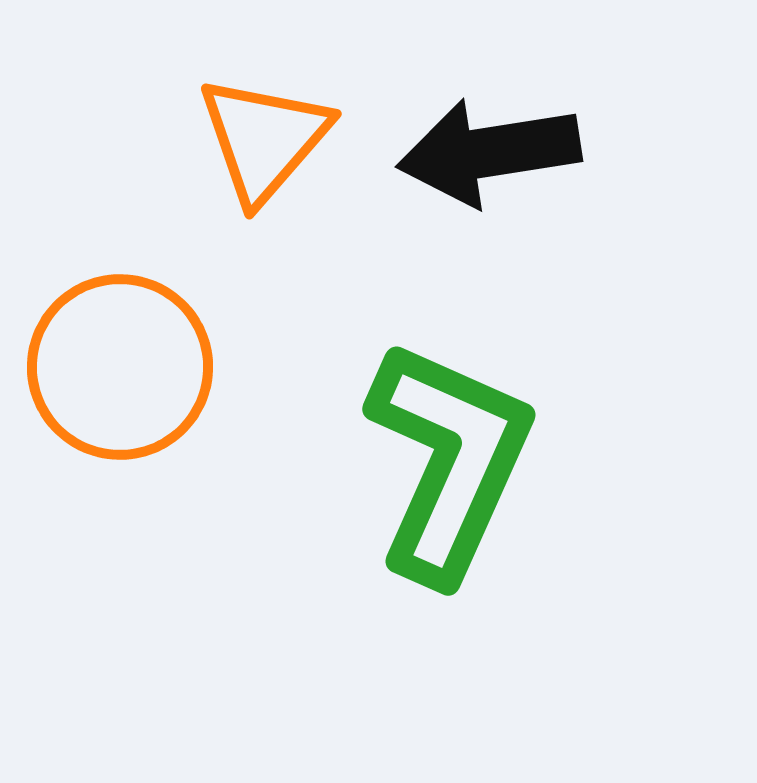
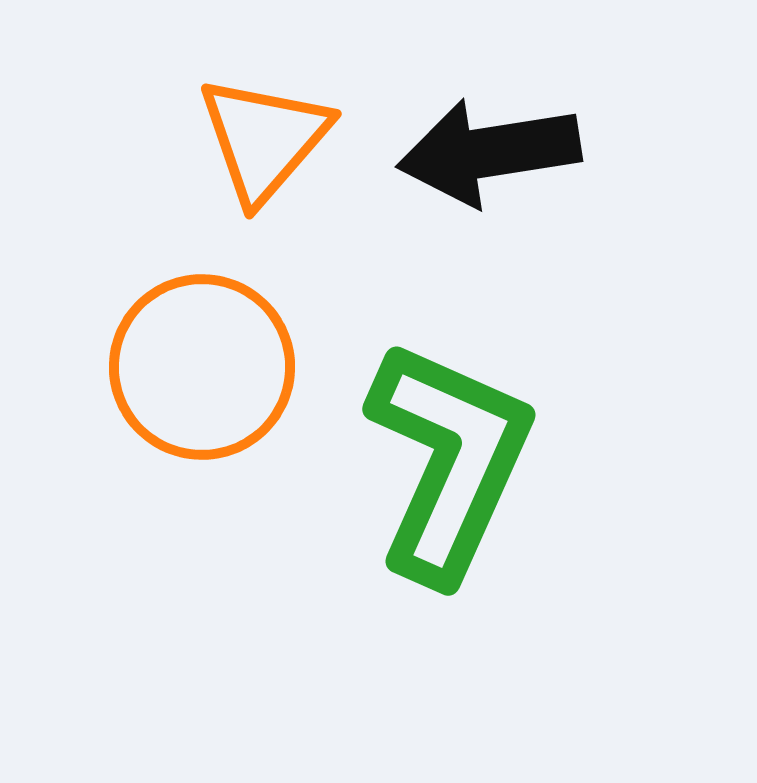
orange circle: moved 82 px right
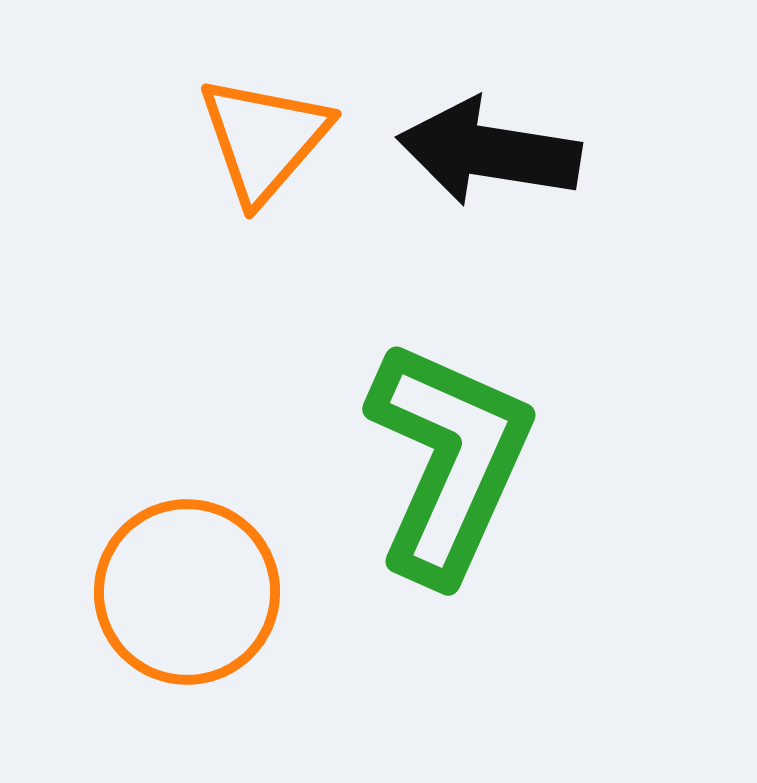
black arrow: rotated 18 degrees clockwise
orange circle: moved 15 px left, 225 px down
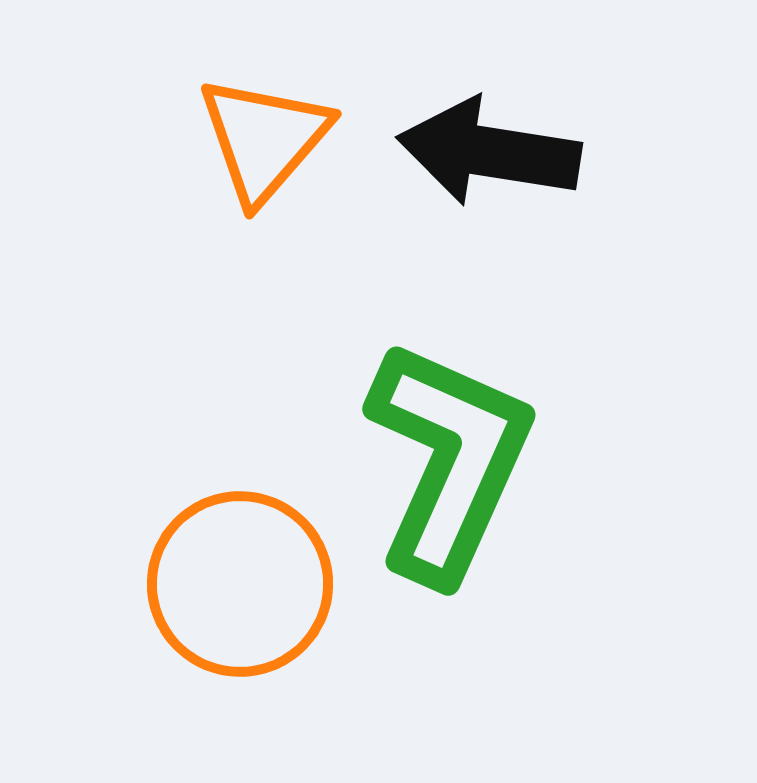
orange circle: moved 53 px right, 8 px up
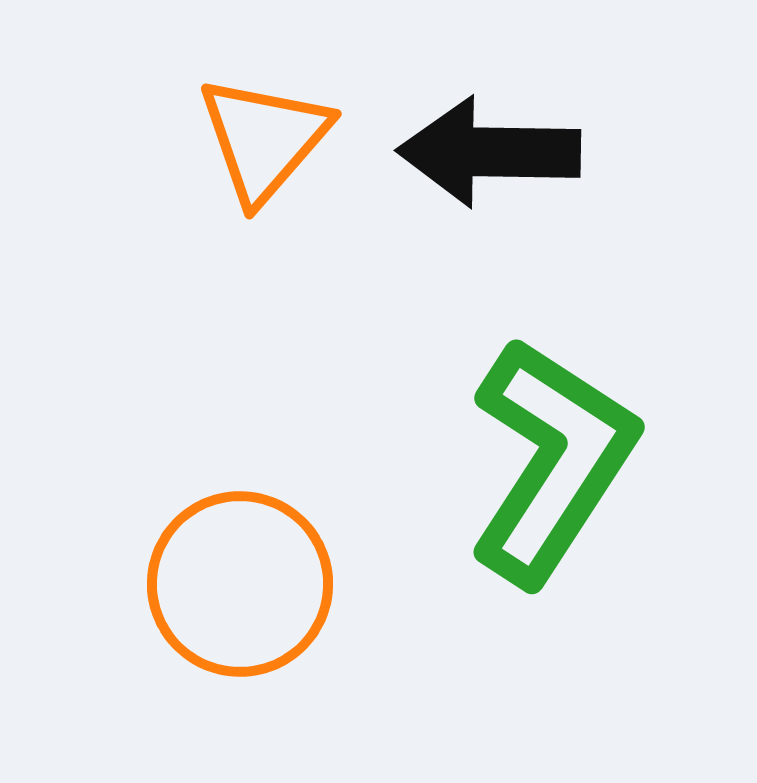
black arrow: rotated 8 degrees counterclockwise
green L-shape: moved 103 px right; rotated 9 degrees clockwise
